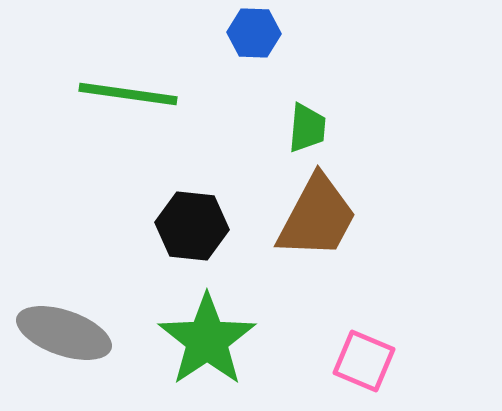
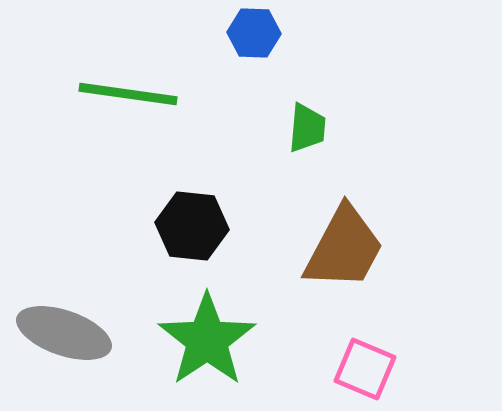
brown trapezoid: moved 27 px right, 31 px down
pink square: moved 1 px right, 8 px down
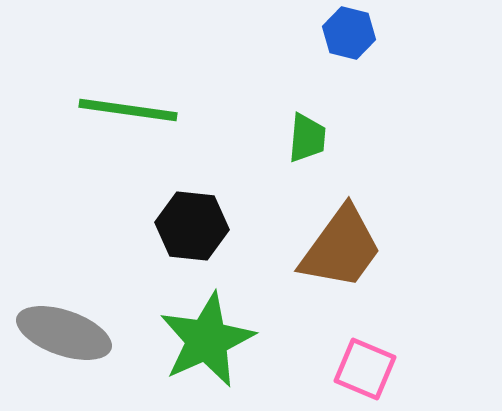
blue hexagon: moved 95 px right; rotated 12 degrees clockwise
green line: moved 16 px down
green trapezoid: moved 10 px down
brown trapezoid: moved 3 px left; rotated 8 degrees clockwise
green star: rotated 10 degrees clockwise
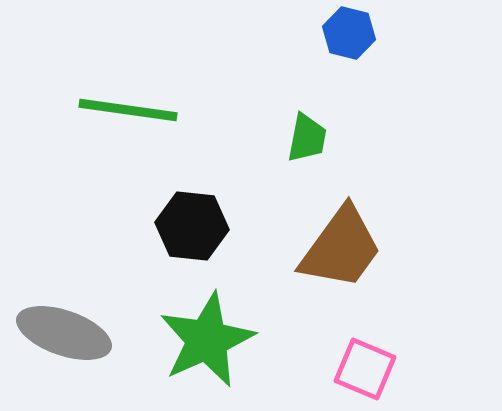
green trapezoid: rotated 6 degrees clockwise
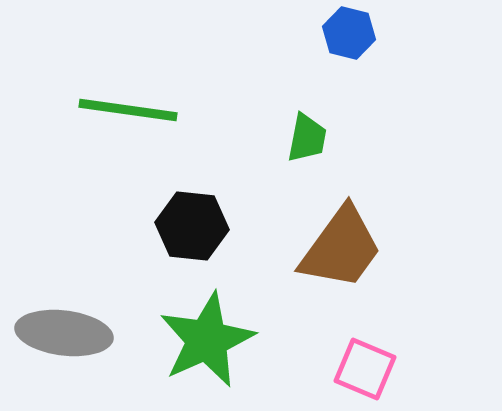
gray ellipse: rotated 12 degrees counterclockwise
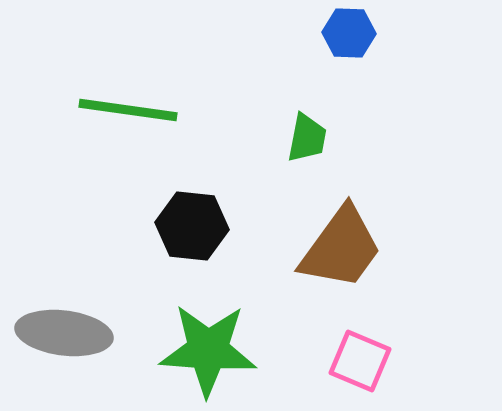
blue hexagon: rotated 12 degrees counterclockwise
green star: moved 1 px right, 10 px down; rotated 28 degrees clockwise
pink square: moved 5 px left, 8 px up
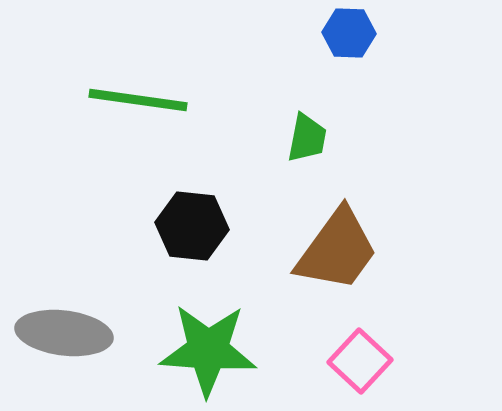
green line: moved 10 px right, 10 px up
brown trapezoid: moved 4 px left, 2 px down
pink square: rotated 20 degrees clockwise
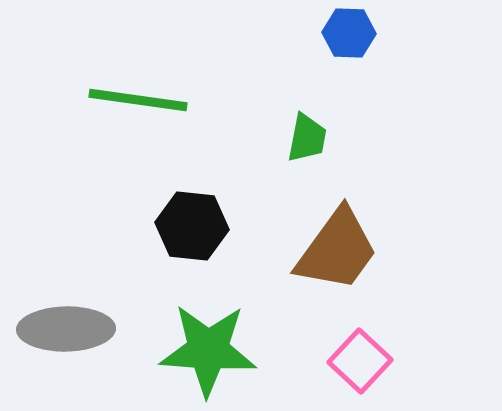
gray ellipse: moved 2 px right, 4 px up; rotated 8 degrees counterclockwise
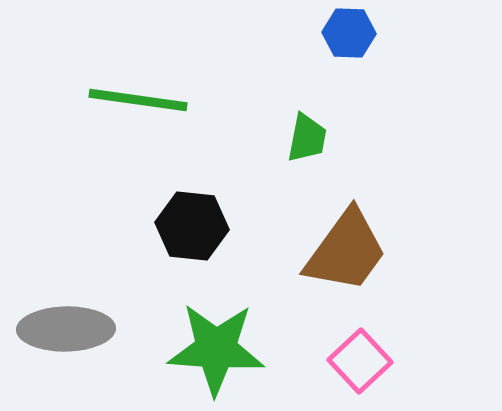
brown trapezoid: moved 9 px right, 1 px down
green star: moved 8 px right, 1 px up
pink square: rotated 4 degrees clockwise
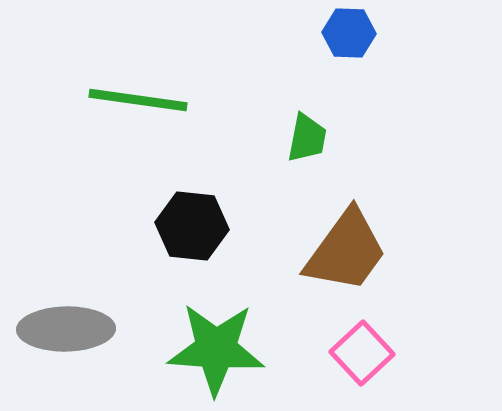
pink square: moved 2 px right, 8 px up
